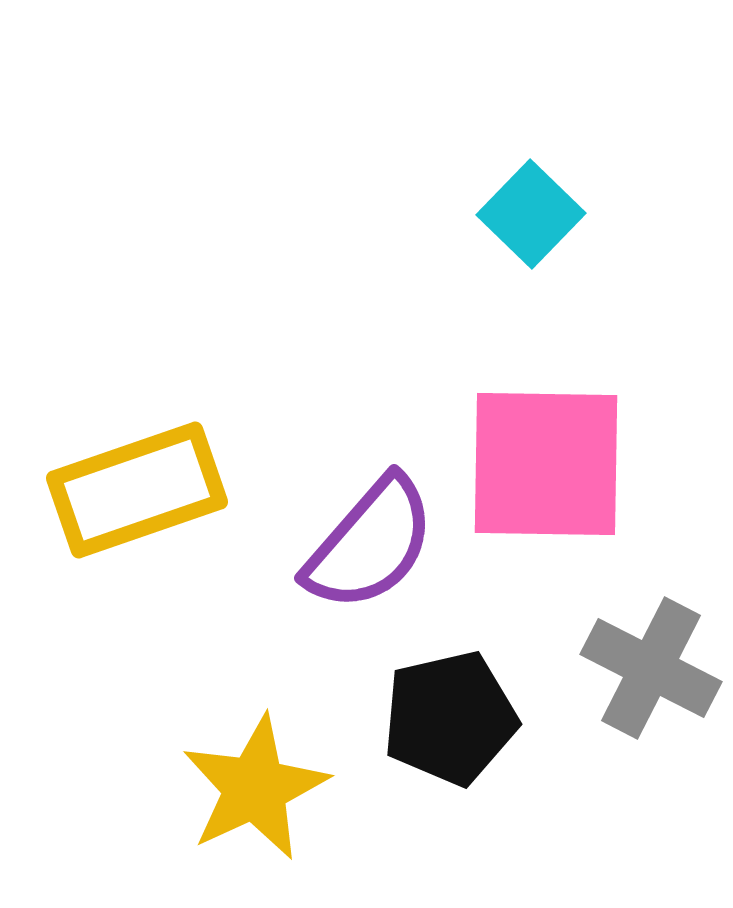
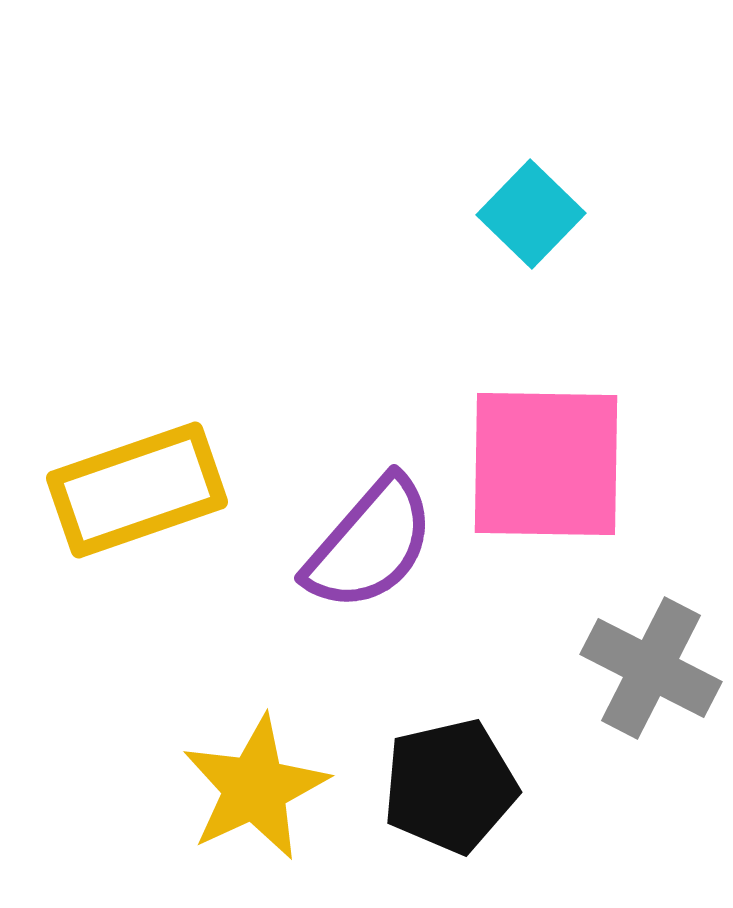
black pentagon: moved 68 px down
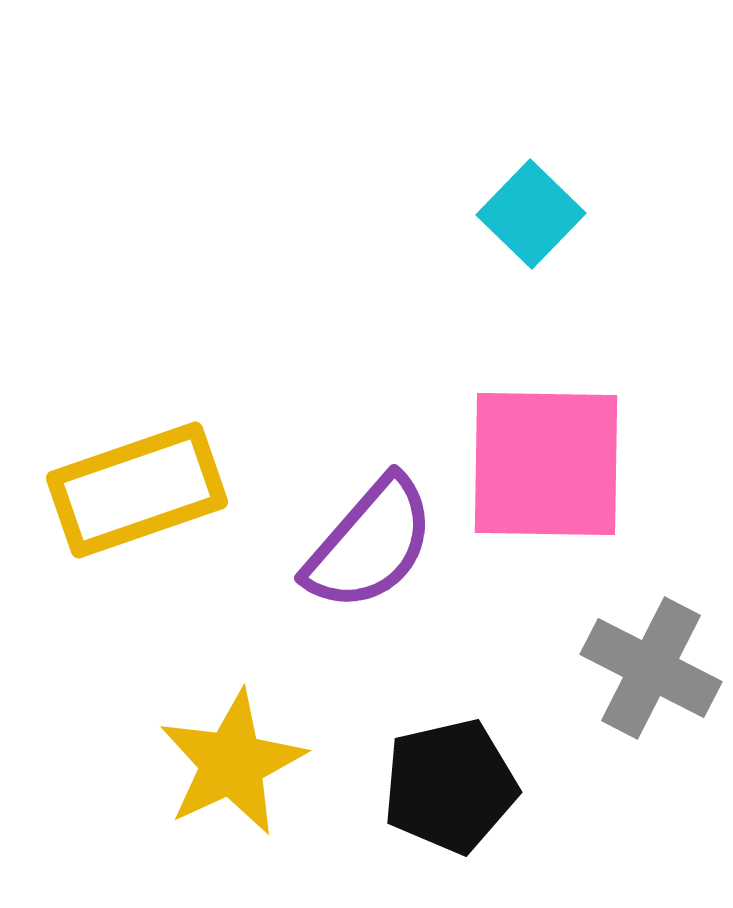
yellow star: moved 23 px left, 25 px up
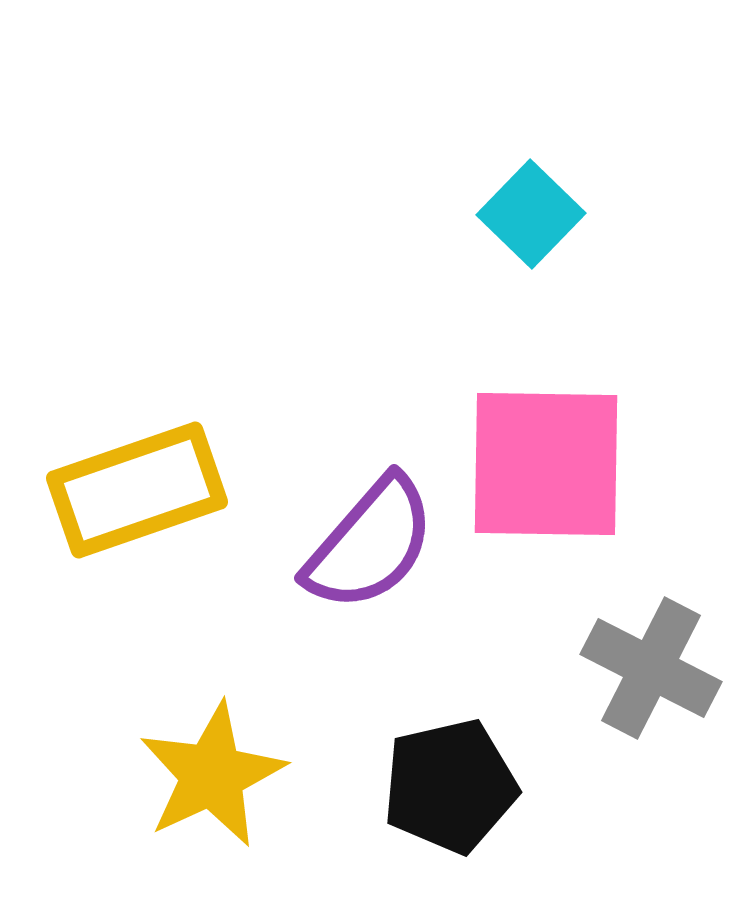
yellow star: moved 20 px left, 12 px down
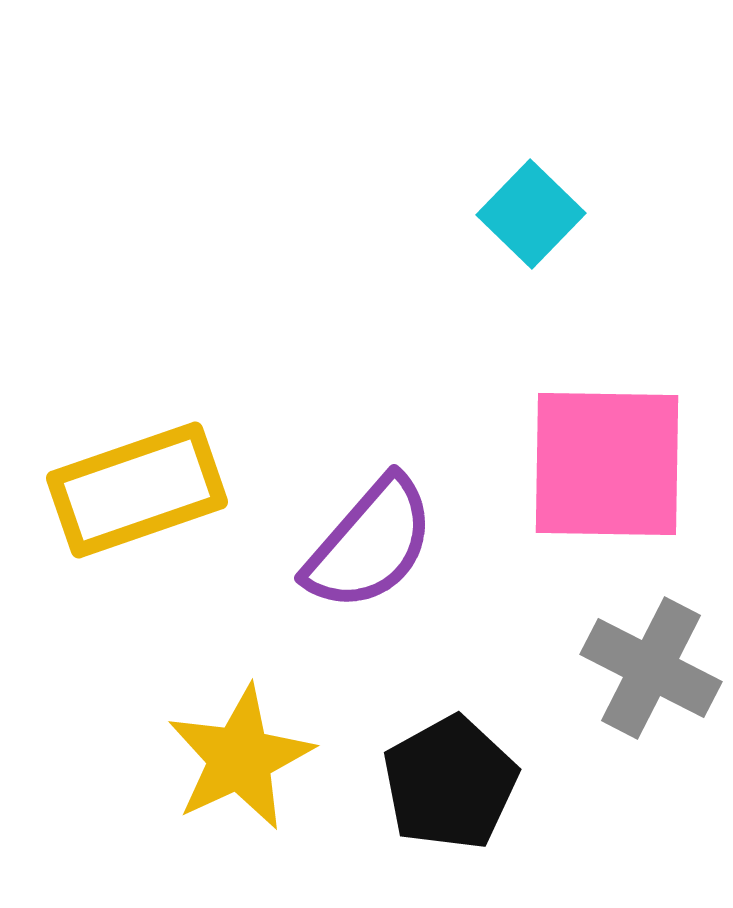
pink square: moved 61 px right
yellow star: moved 28 px right, 17 px up
black pentagon: moved 3 px up; rotated 16 degrees counterclockwise
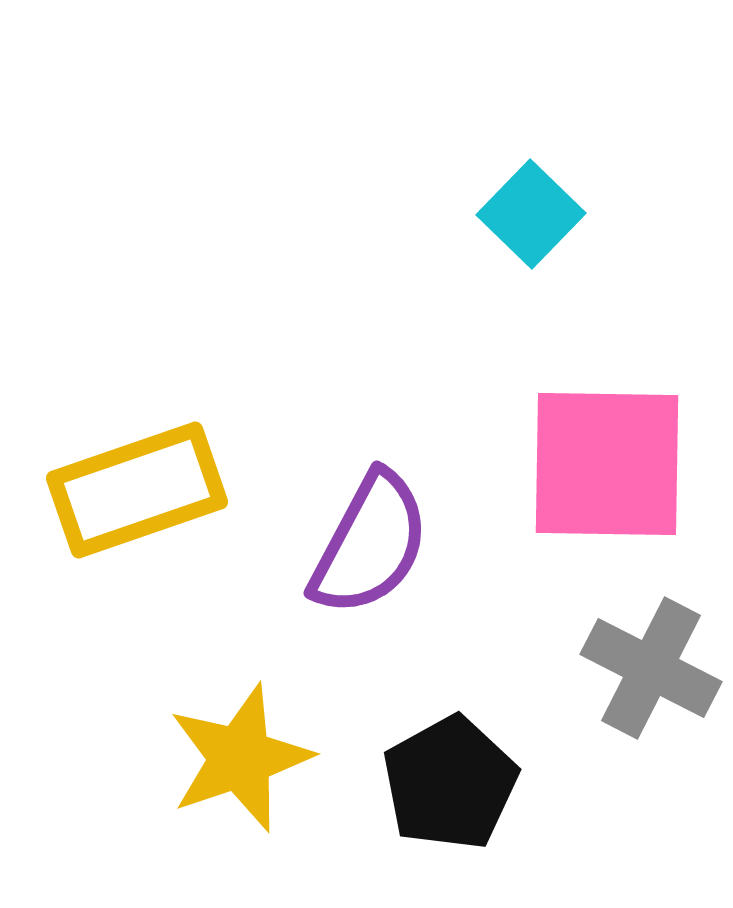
purple semicircle: rotated 13 degrees counterclockwise
yellow star: rotated 6 degrees clockwise
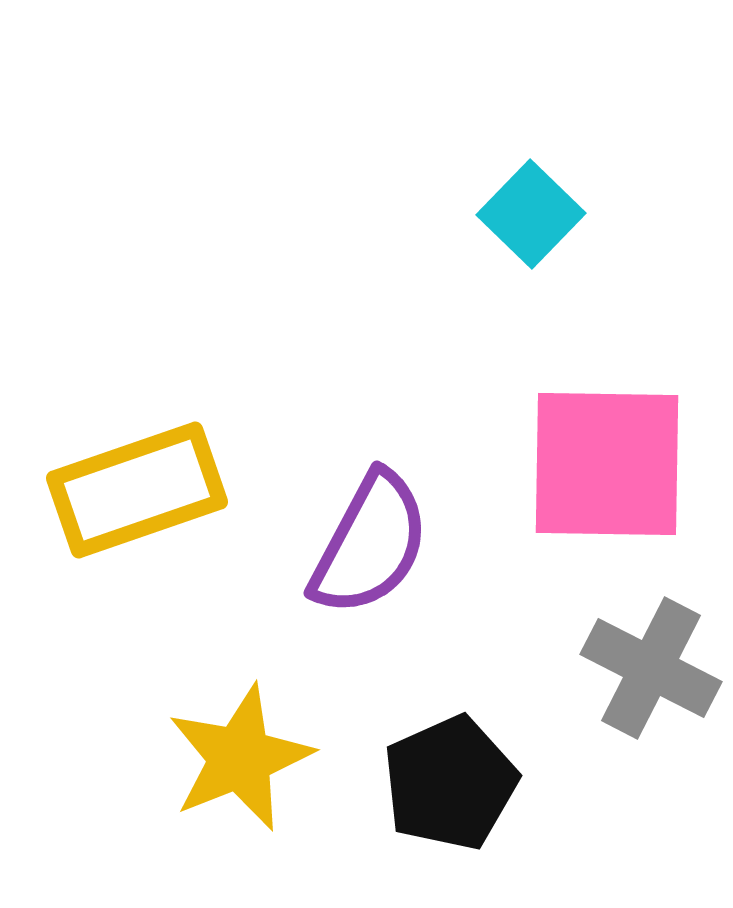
yellow star: rotated 3 degrees counterclockwise
black pentagon: rotated 5 degrees clockwise
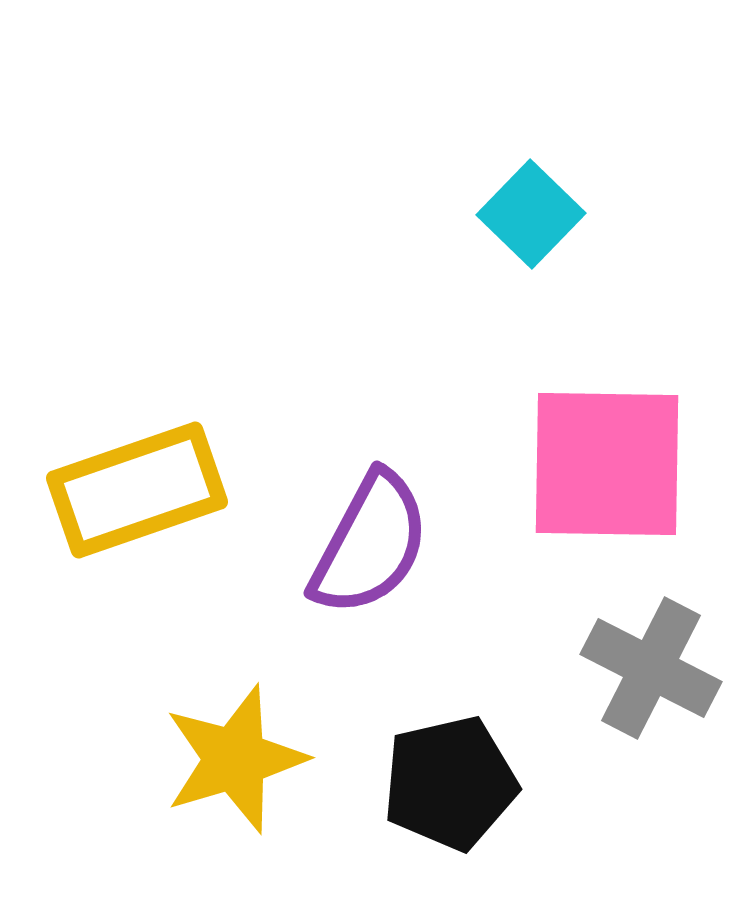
yellow star: moved 5 px left, 1 px down; rotated 5 degrees clockwise
black pentagon: rotated 11 degrees clockwise
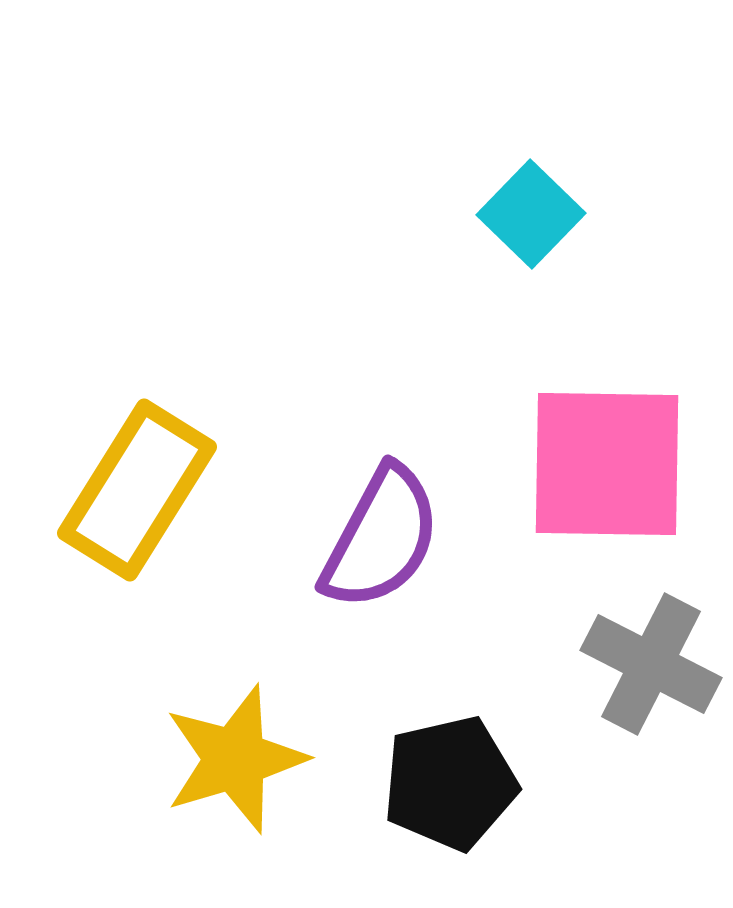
yellow rectangle: rotated 39 degrees counterclockwise
purple semicircle: moved 11 px right, 6 px up
gray cross: moved 4 px up
